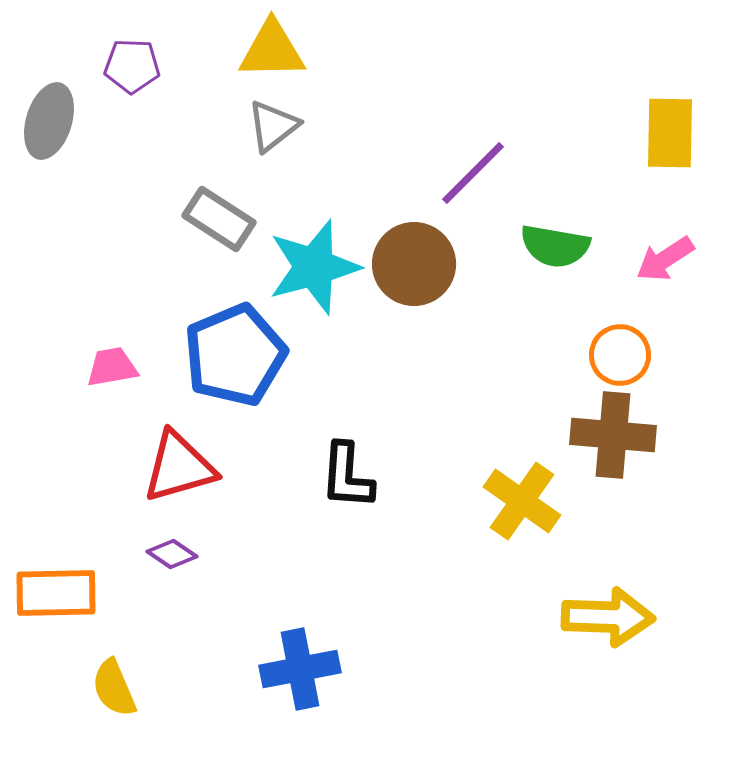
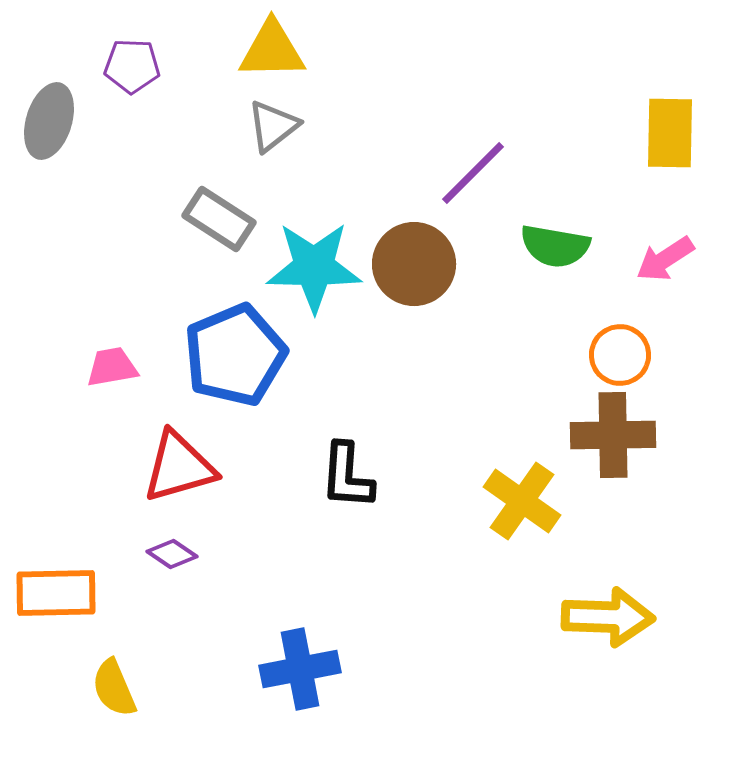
cyan star: rotated 16 degrees clockwise
brown cross: rotated 6 degrees counterclockwise
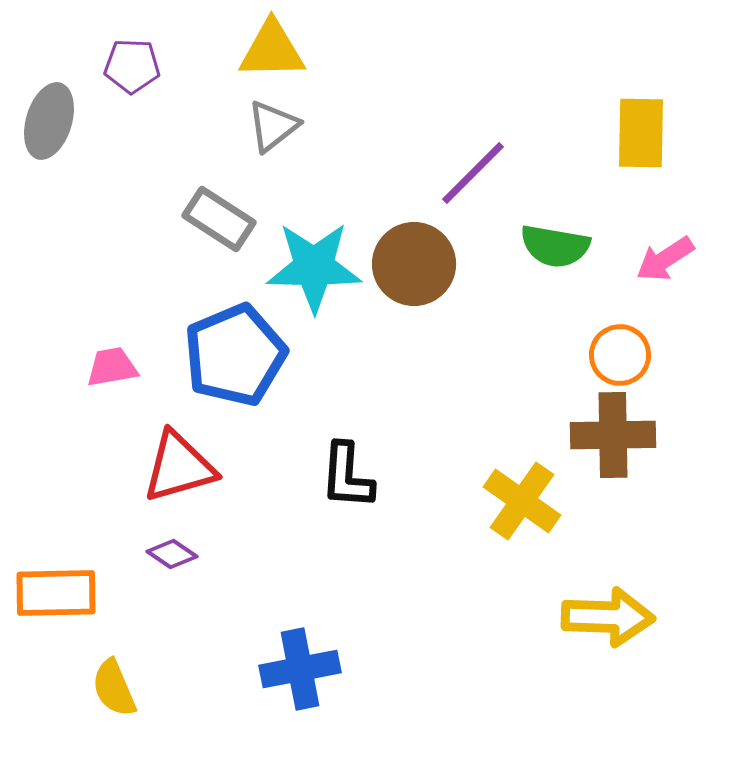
yellow rectangle: moved 29 px left
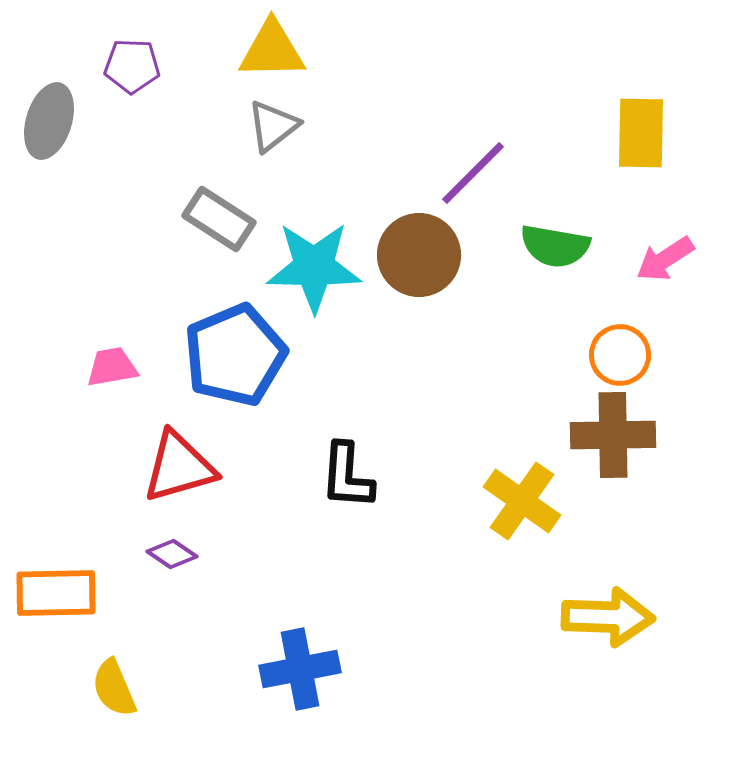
brown circle: moved 5 px right, 9 px up
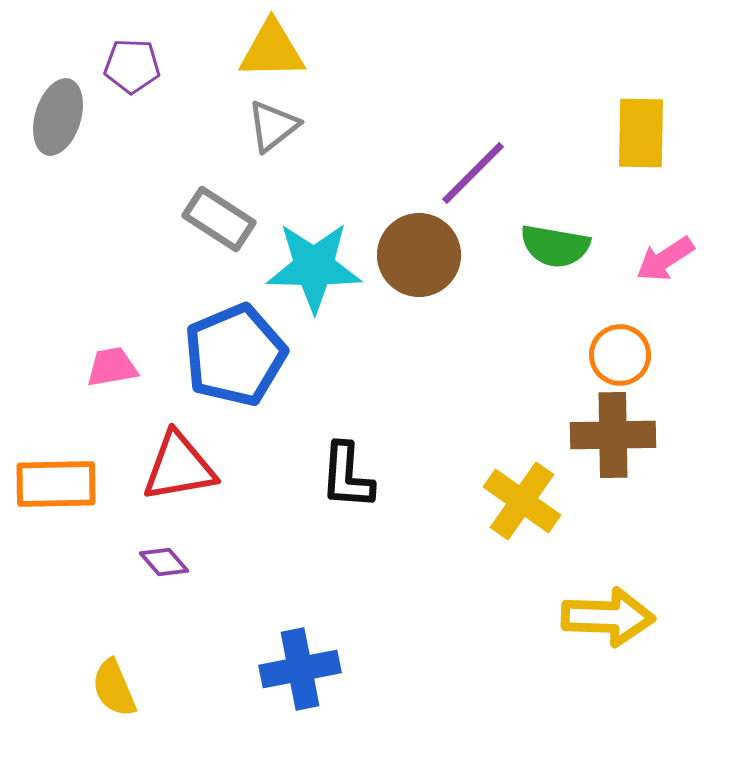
gray ellipse: moved 9 px right, 4 px up
red triangle: rotated 6 degrees clockwise
purple diamond: moved 8 px left, 8 px down; rotated 15 degrees clockwise
orange rectangle: moved 109 px up
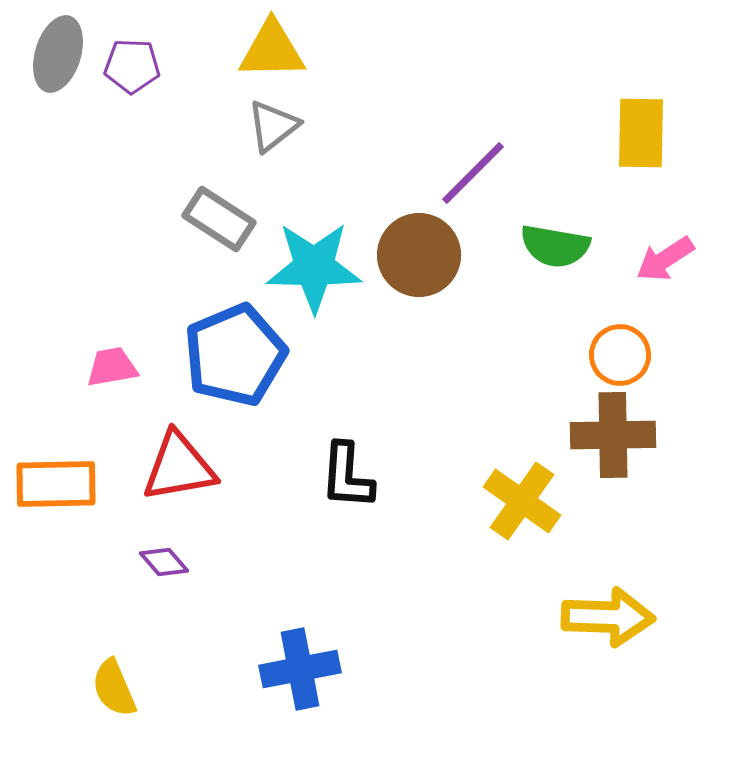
gray ellipse: moved 63 px up
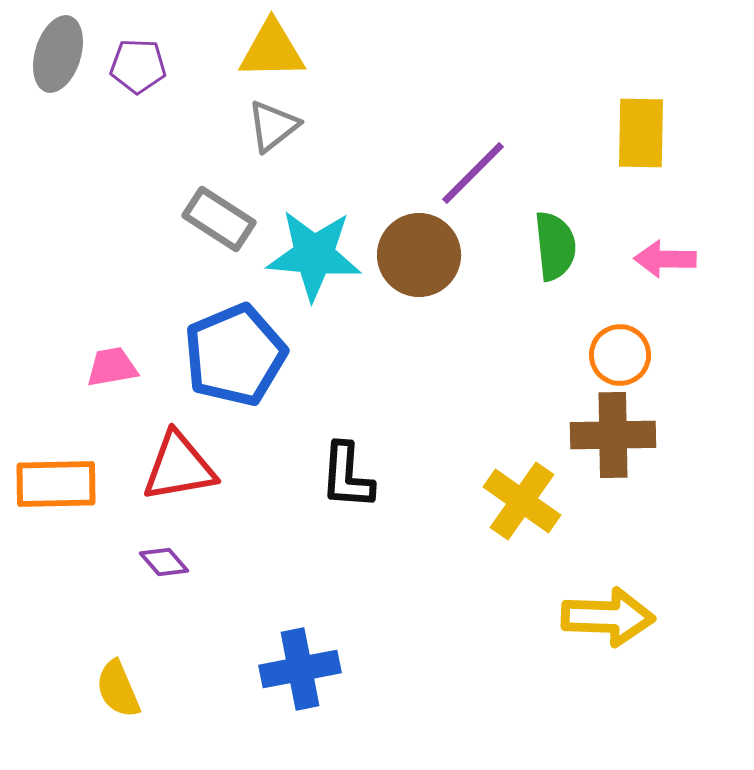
purple pentagon: moved 6 px right
green semicircle: rotated 106 degrees counterclockwise
pink arrow: rotated 34 degrees clockwise
cyan star: moved 12 px up; rotated 4 degrees clockwise
yellow semicircle: moved 4 px right, 1 px down
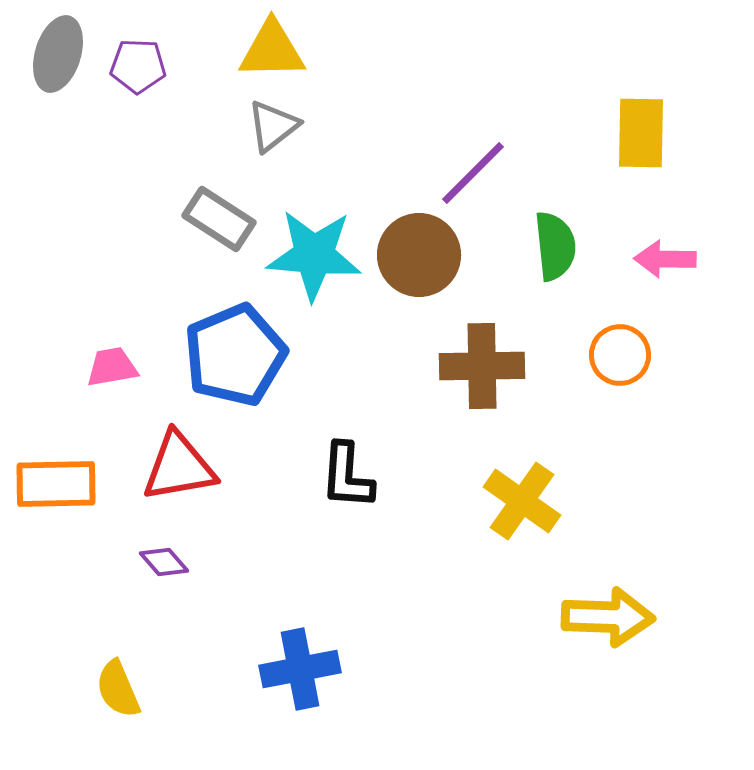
brown cross: moved 131 px left, 69 px up
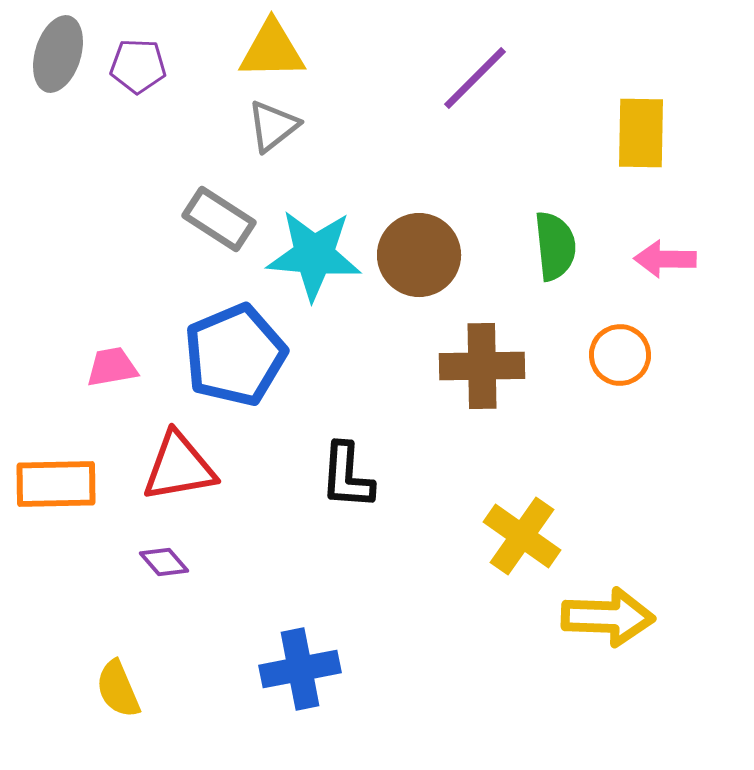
purple line: moved 2 px right, 95 px up
yellow cross: moved 35 px down
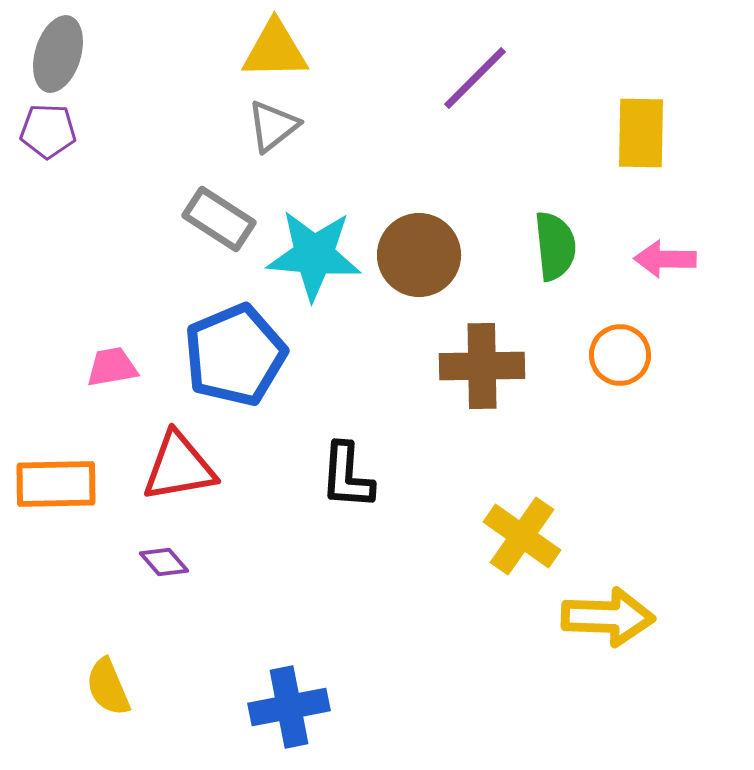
yellow triangle: moved 3 px right
purple pentagon: moved 90 px left, 65 px down
blue cross: moved 11 px left, 38 px down
yellow semicircle: moved 10 px left, 2 px up
